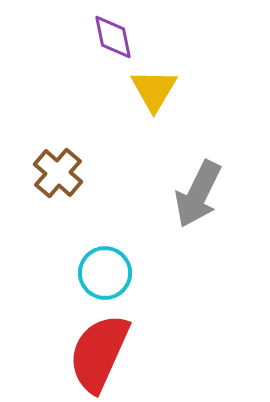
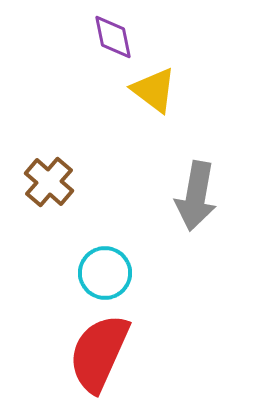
yellow triangle: rotated 24 degrees counterclockwise
brown cross: moved 9 px left, 9 px down
gray arrow: moved 2 px left, 2 px down; rotated 16 degrees counterclockwise
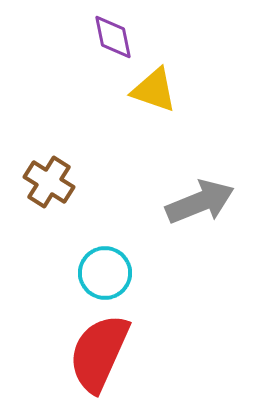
yellow triangle: rotated 18 degrees counterclockwise
brown cross: rotated 9 degrees counterclockwise
gray arrow: moved 4 px right, 6 px down; rotated 122 degrees counterclockwise
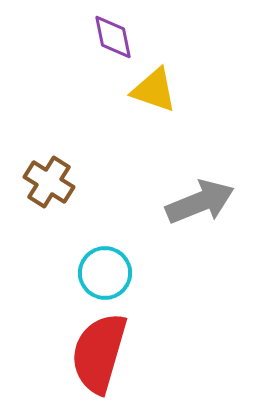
red semicircle: rotated 8 degrees counterclockwise
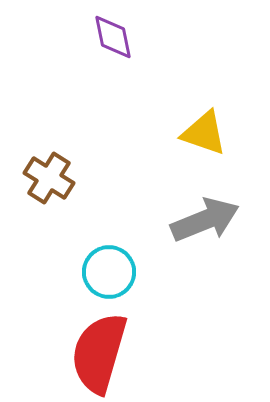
yellow triangle: moved 50 px right, 43 px down
brown cross: moved 4 px up
gray arrow: moved 5 px right, 18 px down
cyan circle: moved 4 px right, 1 px up
